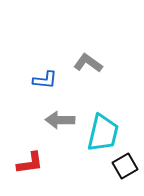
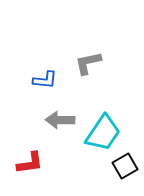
gray L-shape: rotated 48 degrees counterclockwise
cyan trapezoid: rotated 21 degrees clockwise
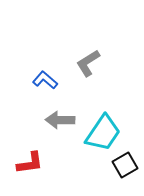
gray L-shape: rotated 20 degrees counterclockwise
blue L-shape: rotated 145 degrees counterclockwise
black square: moved 1 px up
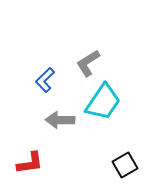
blue L-shape: rotated 85 degrees counterclockwise
cyan trapezoid: moved 31 px up
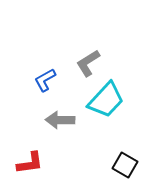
blue L-shape: rotated 15 degrees clockwise
cyan trapezoid: moved 3 px right, 2 px up; rotated 9 degrees clockwise
black square: rotated 30 degrees counterclockwise
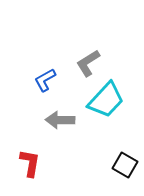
red L-shape: rotated 72 degrees counterclockwise
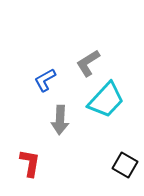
gray arrow: rotated 88 degrees counterclockwise
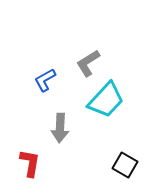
gray arrow: moved 8 px down
